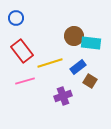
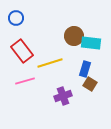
blue rectangle: moved 7 px right, 2 px down; rotated 35 degrees counterclockwise
brown square: moved 3 px down
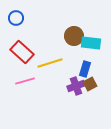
red rectangle: moved 1 px down; rotated 10 degrees counterclockwise
brown square: rotated 32 degrees clockwise
purple cross: moved 13 px right, 10 px up
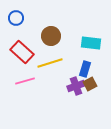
brown circle: moved 23 px left
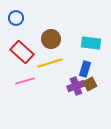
brown circle: moved 3 px down
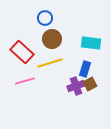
blue circle: moved 29 px right
brown circle: moved 1 px right
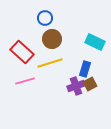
cyan rectangle: moved 4 px right, 1 px up; rotated 18 degrees clockwise
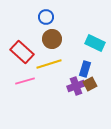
blue circle: moved 1 px right, 1 px up
cyan rectangle: moved 1 px down
yellow line: moved 1 px left, 1 px down
